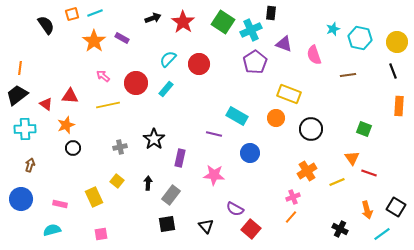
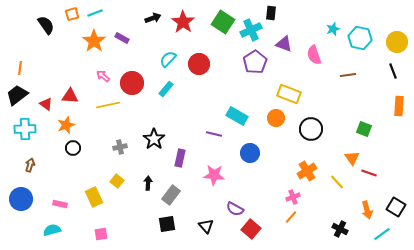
red circle at (136, 83): moved 4 px left
yellow line at (337, 182): rotated 70 degrees clockwise
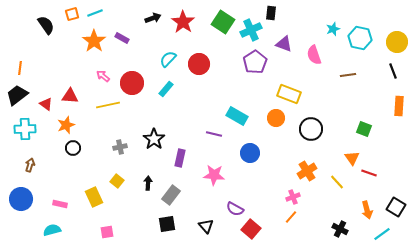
pink square at (101, 234): moved 6 px right, 2 px up
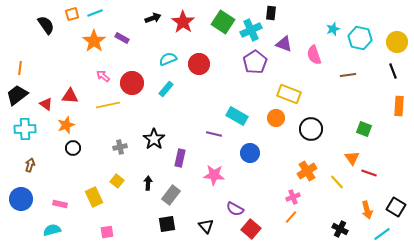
cyan semicircle at (168, 59): rotated 24 degrees clockwise
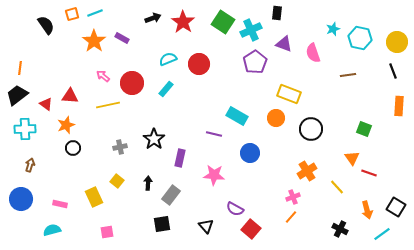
black rectangle at (271, 13): moved 6 px right
pink semicircle at (314, 55): moved 1 px left, 2 px up
yellow line at (337, 182): moved 5 px down
black square at (167, 224): moved 5 px left
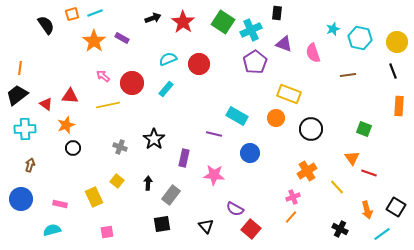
gray cross at (120, 147): rotated 32 degrees clockwise
purple rectangle at (180, 158): moved 4 px right
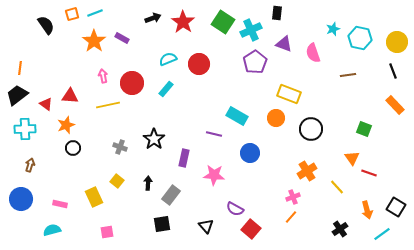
pink arrow at (103, 76): rotated 40 degrees clockwise
orange rectangle at (399, 106): moved 4 px left, 1 px up; rotated 48 degrees counterclockwise
black cross at (340, 229): rotated 28 degrees clockwise
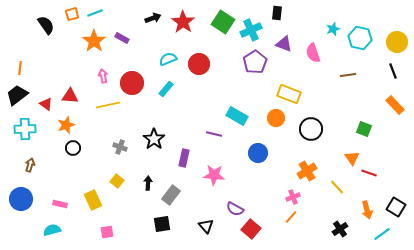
blue circle at (250, 153): moved 8 px right
yellow rectangle at (94, 197): moved 1 px left, 3 px down
